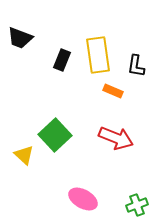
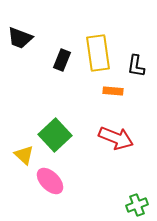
yellow rectangle: moved 2 px up
orange rectangle: rotated 18 degrees counterclockwise
pink ellipse: moved 33 px left, 18 px up; rotated 16 degrees clockwise
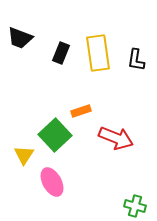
black rectangle: moved 1 px left, 7 px up
black L-shape: moved 6 px up
orange rectangle: moved 32 px left, 20 px down; rotated 24 degrees counterclockwise
yellow triangle: rotated 20 degrees clockwise
pink ellipse: moved 2 px right, 1 px down; rotated 16 degrees clockwise
green cross: moved 2 px left, 1 px down; rotated 35 degrees clockwise
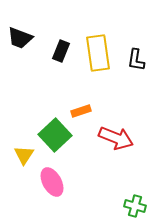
black rectangle: moved 2 px up
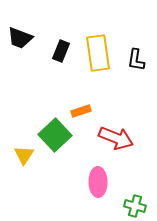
pink ellipse: moved 46 px right; rotated 28 degrees clockwise
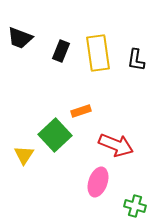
red arrow: moved 7 px down
pink ellipse: rotated 20 degrees clockwise
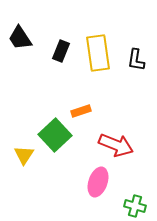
black trapezoid: rotated 36 degrees clockwise
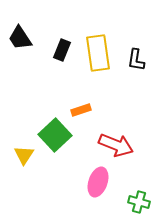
black rectangle: moved 1 px right, 1 px up
orange rectangle: moved 1 px up
green cross: moved 4 px right, 4 px up
